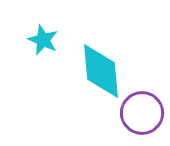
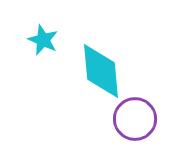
purple circle: moved 7 px left, 6 px down
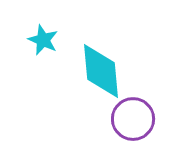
purple circle: moved 2 px left
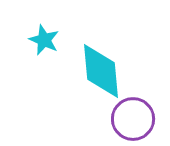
cyan star: moved 1 px right
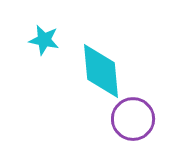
cyan star: rotated 12 degrees counterclockwise
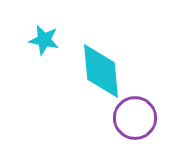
purple circle: moved 2 px right, 1 px up
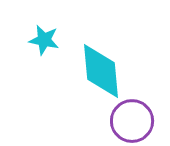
purple circle: moved 3 px left, 3 px down
